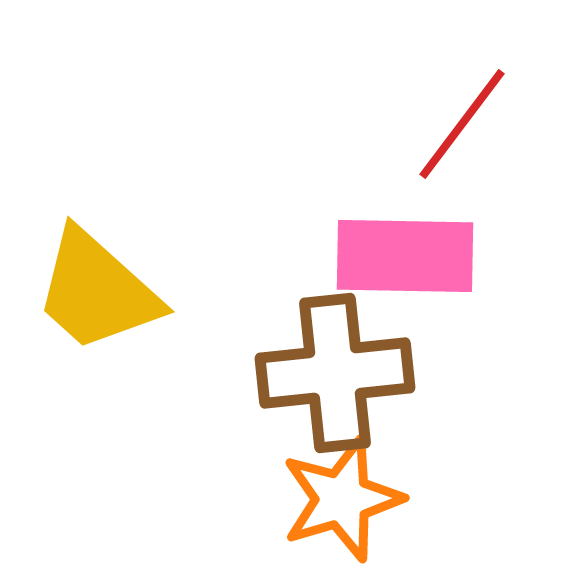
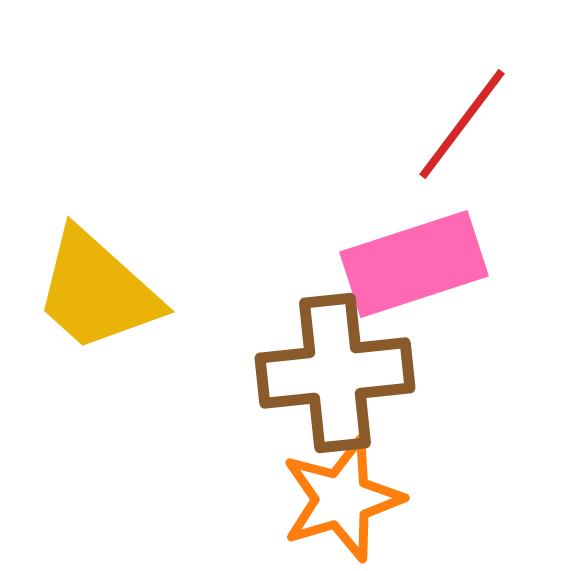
pink rectangle: moved 9 px right, 8 px down; rotated 19 degrees counterclockwise
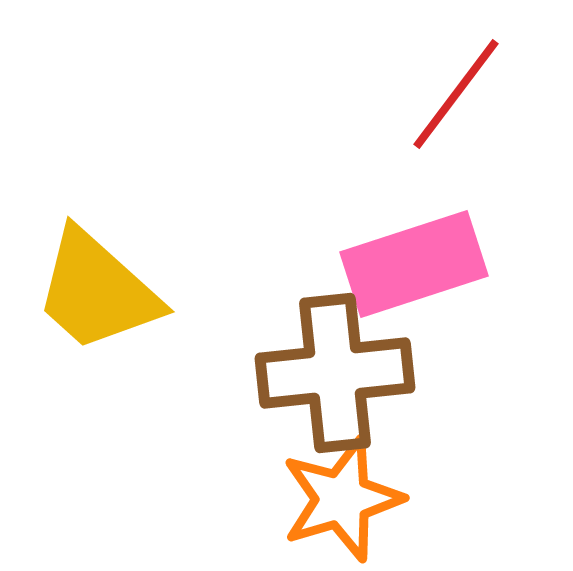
red line: moved 6 px left, 30 px up
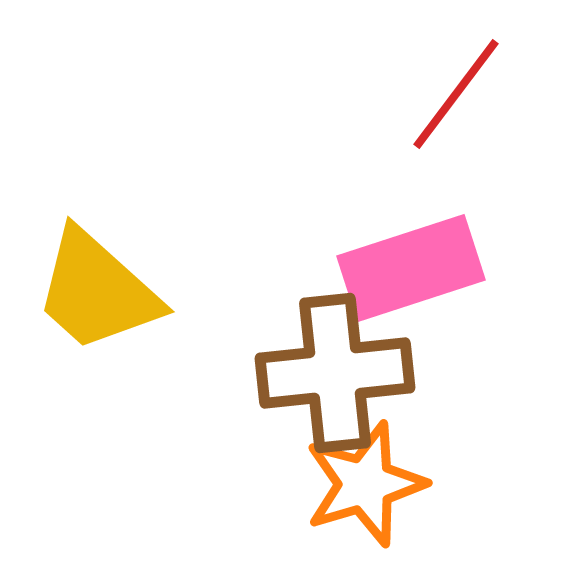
pink rectangle: moved 3 px left, 4 px down
orange star: moved 23 px right, 15 px up
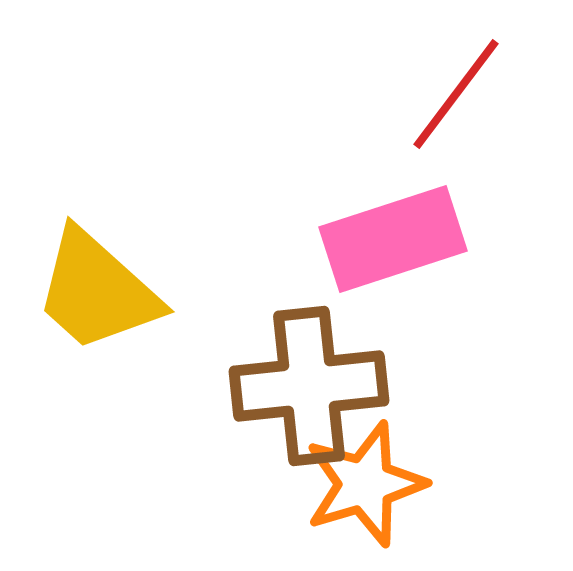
pink rectangle: moved 18 px left, 29 px up
brown cross: moved 26 px left, 13 px down
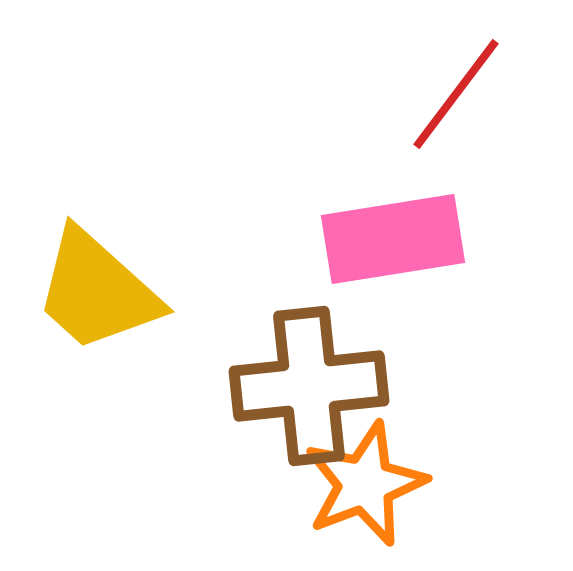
pink rectangle: rotated 9 degrees clockwise
orange star: rotated 4 degrees counterclockwise
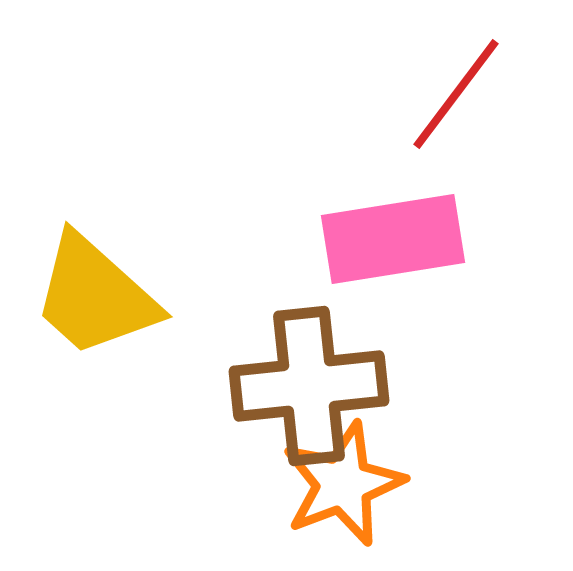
yellow trapezoid: moved 2 px left, 5 px down
orange star: moved 22 px left
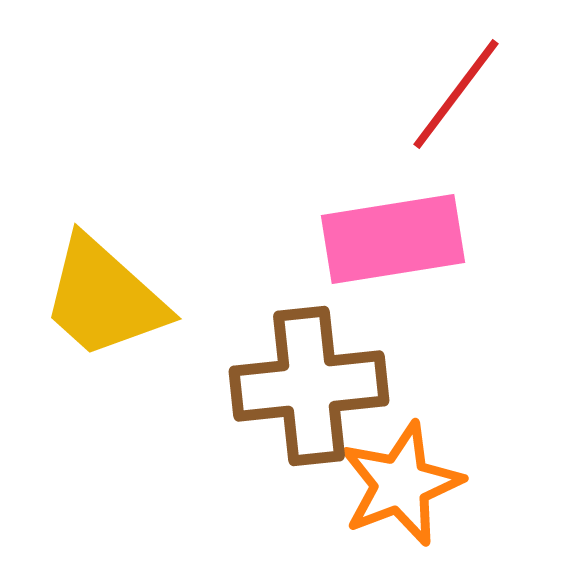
yellow trapezoid: moved 9 px right, 2 px down
orange star: moved 58 px right
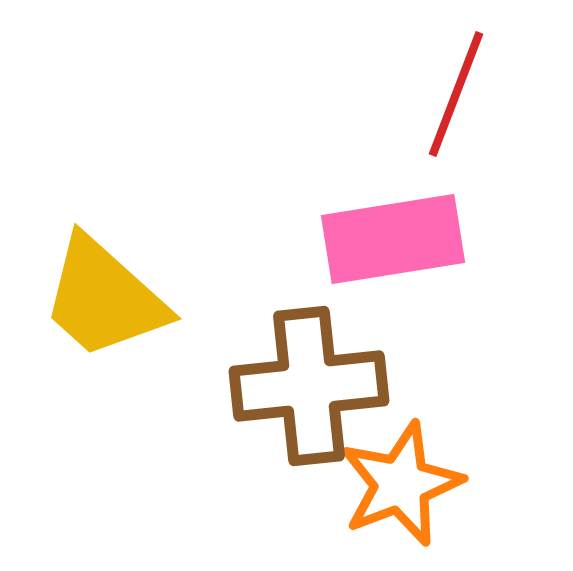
red line: rotated 16 degrees counterclockwise
